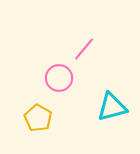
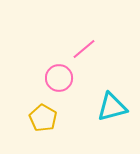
pink line: rotated 10 degrees clockwise
yellow pentagon: moved 5 px right
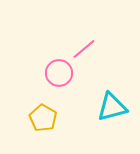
pink circle: moved 5 px up
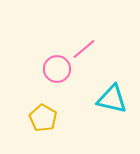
pink circle: moved 2 px left, 4 px up
cyan triangle: moved 8 px up; rotated 28 degrees clockwise
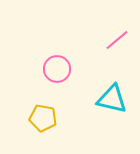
pink line: moved 33 px right, 9 px up
yellow pentagon: rotated 20 degrees counterclockwise
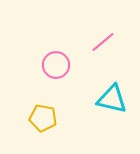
pink line: moved 14 px left, 2 px down
pink circle: moved 1 px left, 4 px up
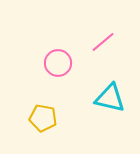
pink circle: moved 2 px right, 2 px up
cyan triangle: moved 2 px left, 1 px up
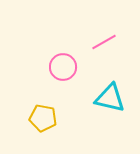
pink line: moved 1 px right; rotated 10 degrees clockwise
pink circle: moved 5 px right, 4 px down
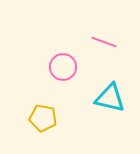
pink line: rotated 50 degrees clockwise
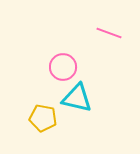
pink line: moved 5 px right, 9 px up
cyan triangle: moved 33 px left
